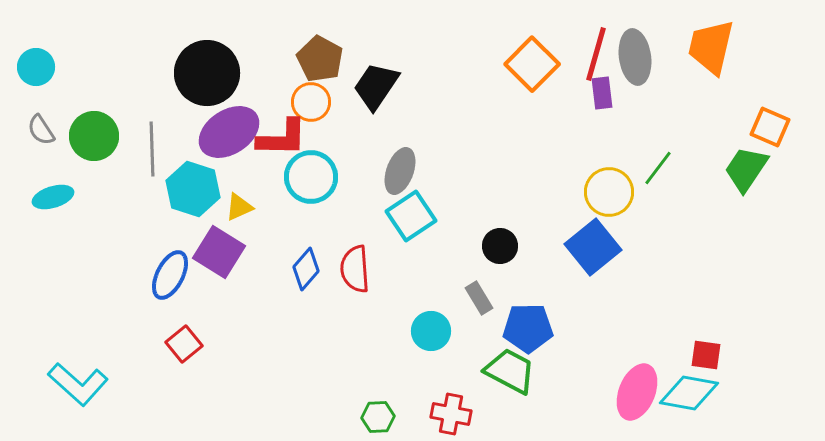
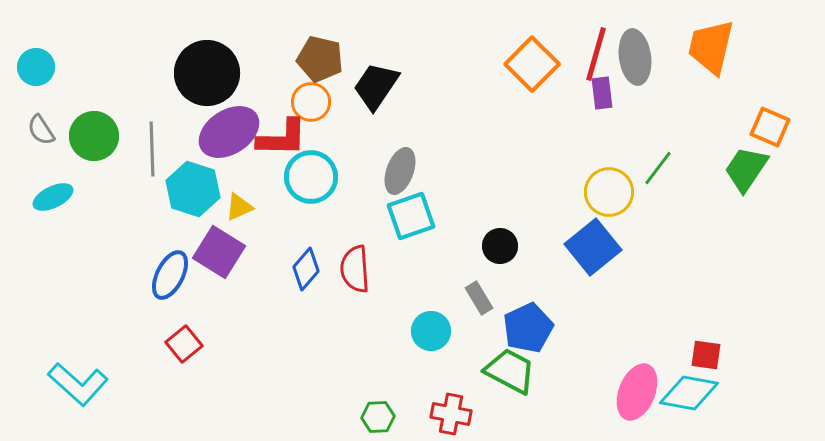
brown pentagon at (320, 59): rotated 15 degrees counterclockwise
cyan ellipse at (53, 197): rotated 9 degrees counterclockwise
cyan square at (411, 216): rotated 15 degrees clockwise
blue pentagon at (528, 328): rotated 24 degrees counterclockwise
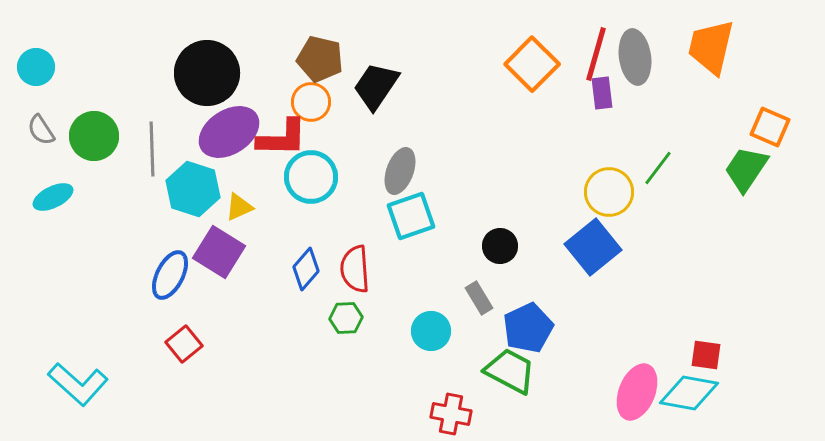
green hexagon at (378, 417): moved 32 px left, 99 px up
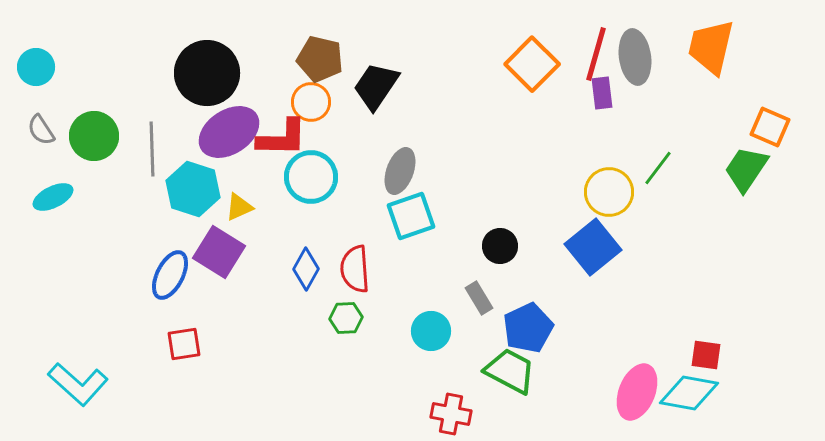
blue diamond at (306, 269): rotated 12 degrees counterclockwise
red square at (184, 344): rotated 30 degrees clockwise
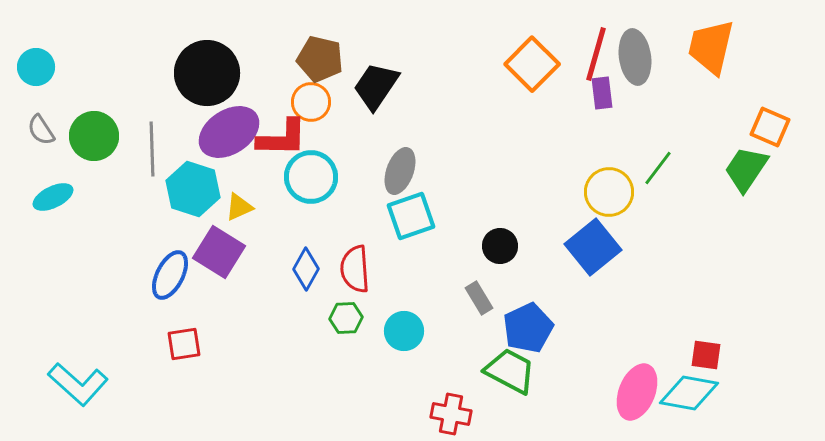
cyan circle at (431, 331): moved 27 px left
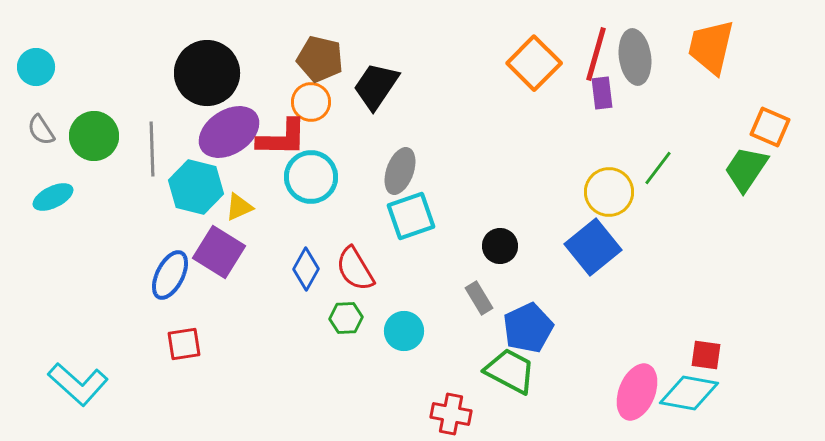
orange square at (532, 64): moved 2 px right, 1 px up
cyan hexagon at (193, 189): moved 3 px right, 2 px up; rotated 4 degrees counterclockwise
red semicircle at (355, 269): rotated 27 degrees counterclockwise
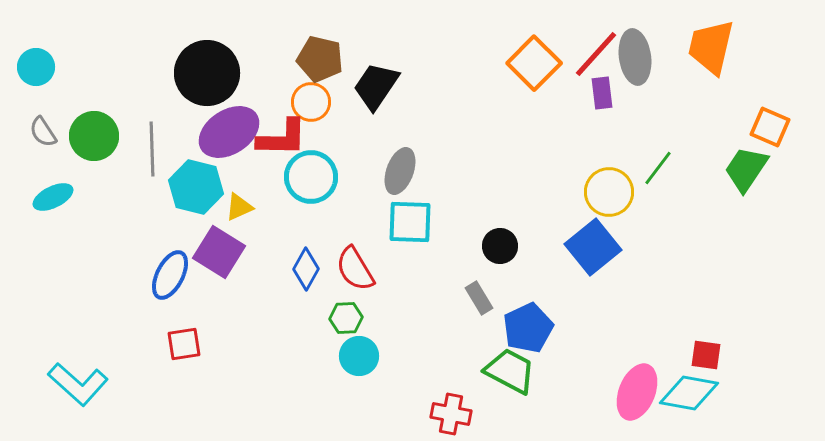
red line at (596, 54): rotated 26 degrees clockwise
gray semicircle at (41, 130): moved 2 px right, 2 px down
cyan square at (411, 216): moved 1 px left, 6 px down; rotated 21 degrees clockwise
cyan circle at (404, 331): moved 45 px left, 25 px down
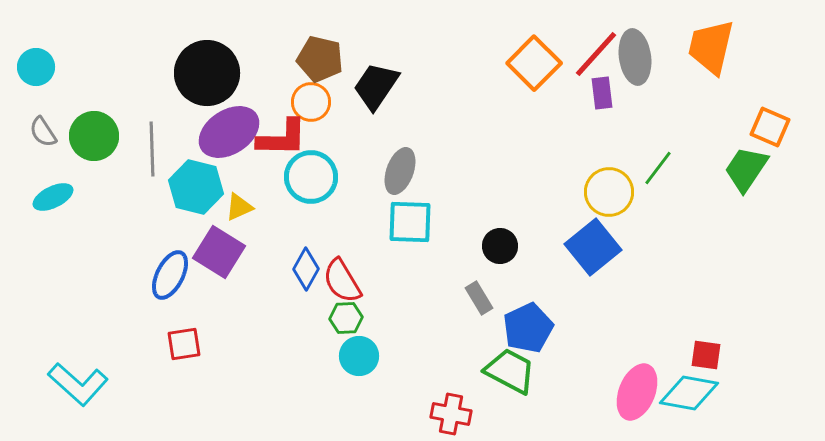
red semicircle at (355, 269): moved 13 px left, 12 px down
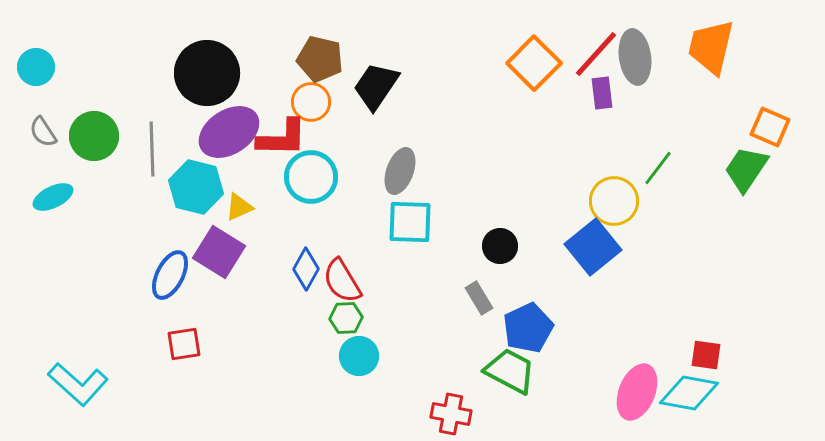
yellow circle at (609, 192): moved 5 px right, 9 px down
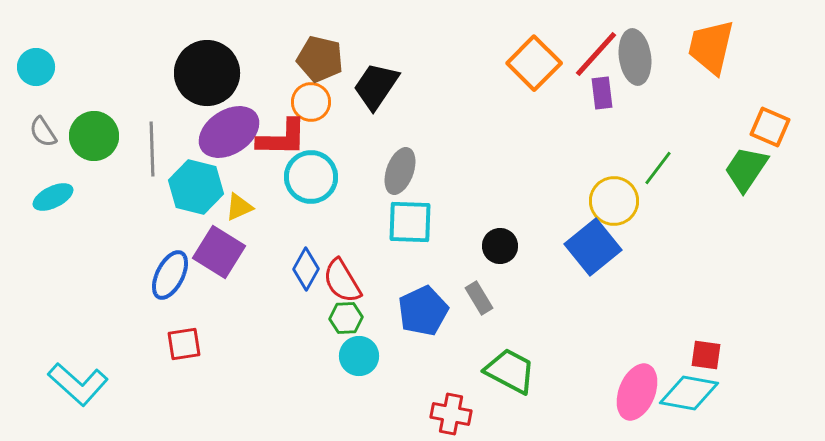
blue pentagon at (528, 328): moved 105 px left, 17 px up
